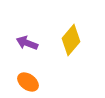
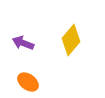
purple arrow: moved 4 px left
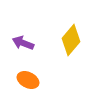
orange ellipse: moved 2 px up; rotated 10 degrees counterclockwise
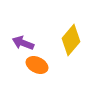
orange ellipse: moved 9 px right, 15 px up
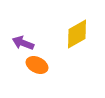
yellow diamond: moved 6 px right, 6 px up; rotated 20 degrees clockwise
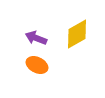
purple arrow: moved 13 px right, 5 px up
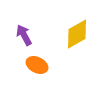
purple arrow: moved 12 px left, 3 px up; rotated 40 degrees clockwise
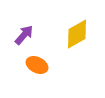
purple arrow: rotated 70 degrees clockwise
